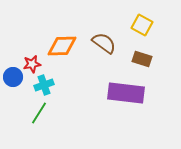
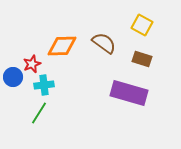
red star: rotated 12 degrees counterclockwise
cyan cross: rotated 12 degrees clockwise
purple rectangle: moved 3 px right; rotated 9 degrees clockwise
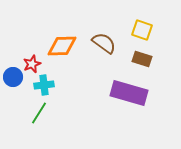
yellow square: moved 5 px down; rotated 10 degrees counterclockwise
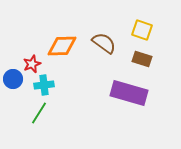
blue circle: moved 2 px down
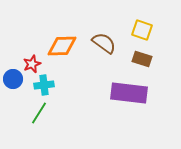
purple rectangle: rotated 9 degrees counterclockwise
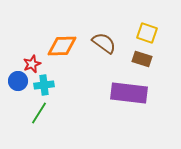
yellow square: moved 5 px right, 3 px down
blue circle: moved 5 px right, 2 px down
